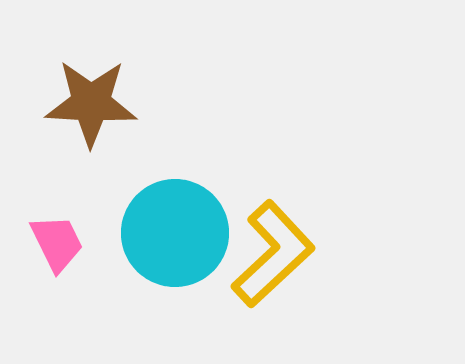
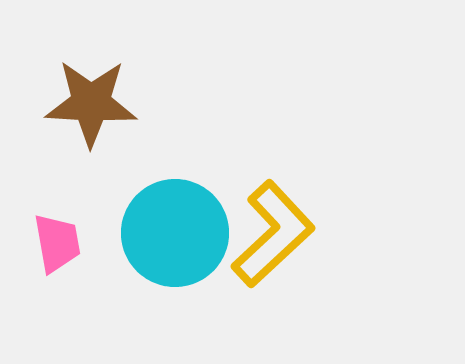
pink trapezoid: rotated 16 degrees clockwise
yellow L-shape: moved 20 px up
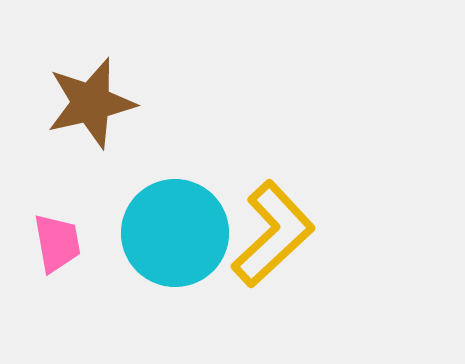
brown star: rotated 16 degrees counterclockwise
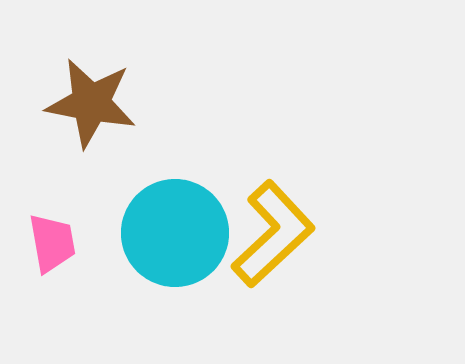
brown star: rotated 24 degrees clockwise
pink trapezoid: moved 5 px left
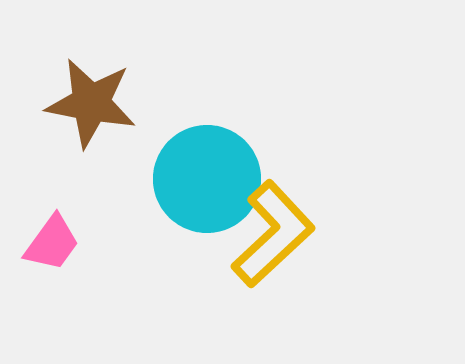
cyan circle: moved 32 px right, 54 px up
pink trapezoid: rotated 46 degrees clockwise
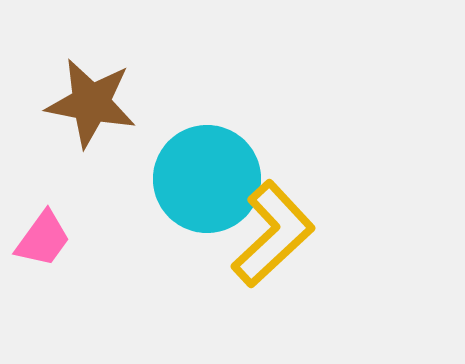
pink trapezoid: moved 9 px left, 4 px up
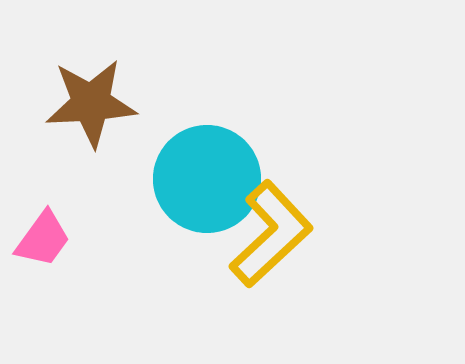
brown star: rotated 14 degrees counterclockwise
yellow L-shape: moved 2 px left
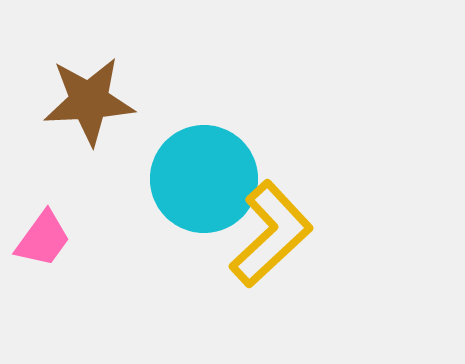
brown star: moved 2 px left, 2 px up
cyan circle: moved 3 px left
